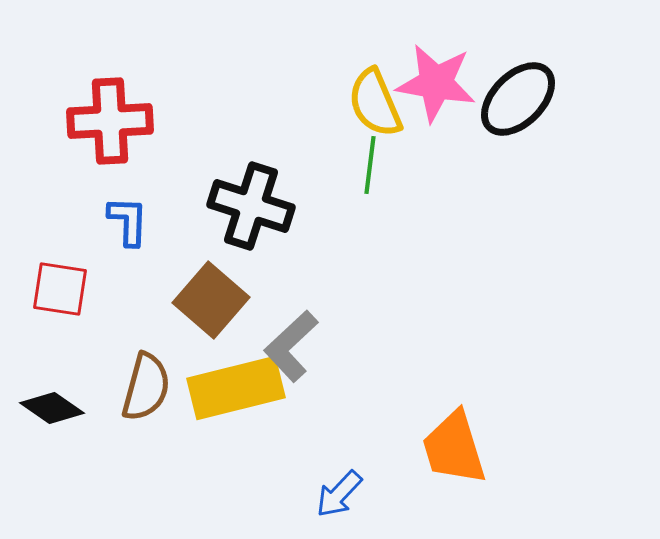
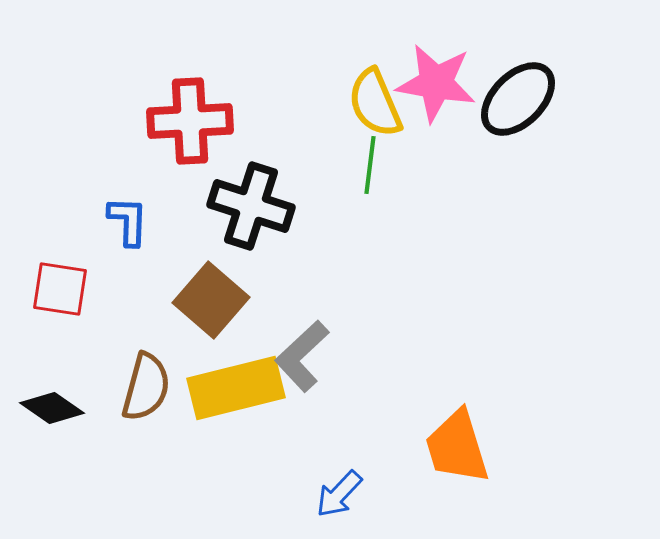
red cross: moved 80 px right
gray L-shape: moved 11 px right, 10 px down
orange trapezoid: moved 3 px right, 1 px up
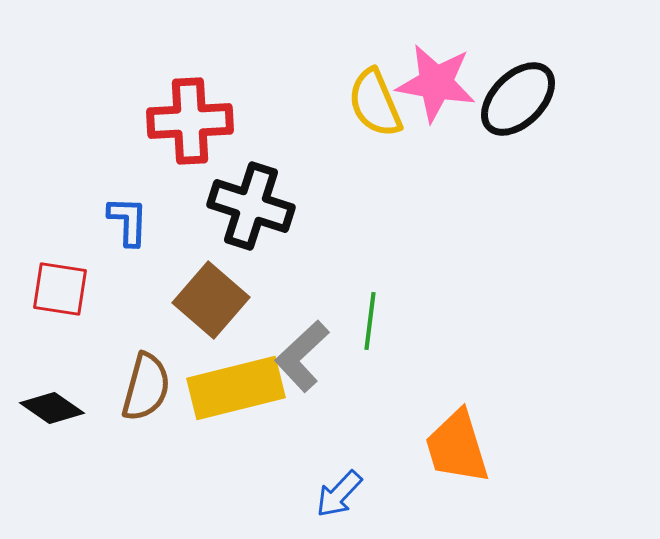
green line: moved 156 px down
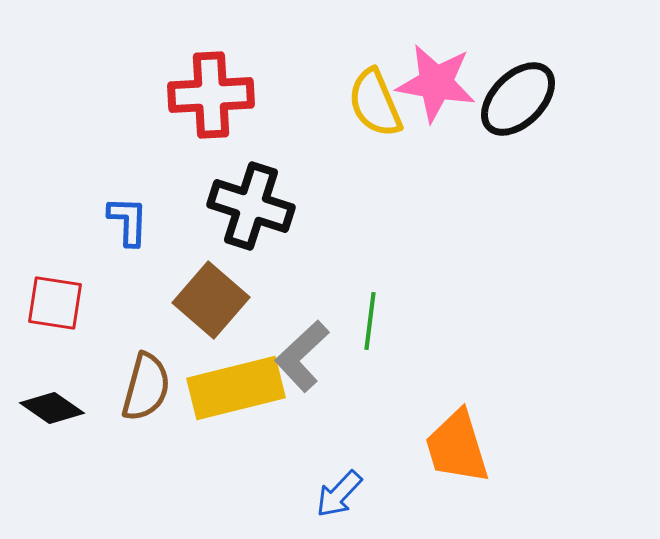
red cross: moved 21 px right, 26 px up
red square: moved 5 px left, 14 px down
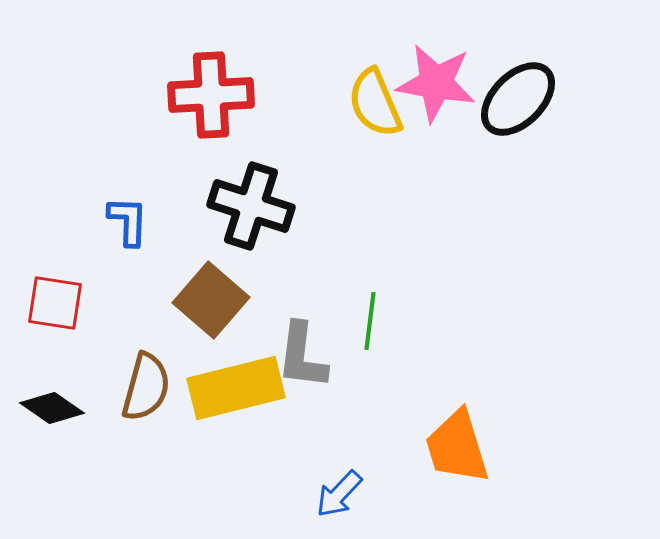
gray L-shape: rotated 40 degrees counterclockwise
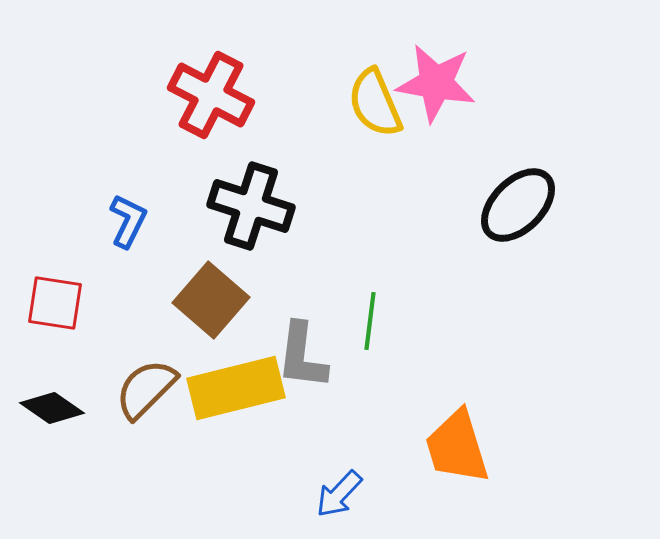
red cross: rotated 30 degrees clockwise
black ellipse: moved 106 px down
blue L-shape: rotated 24 degrees clockwise
brown semicircle: moved 2 px down; rotated 150 degrees counterclockwise
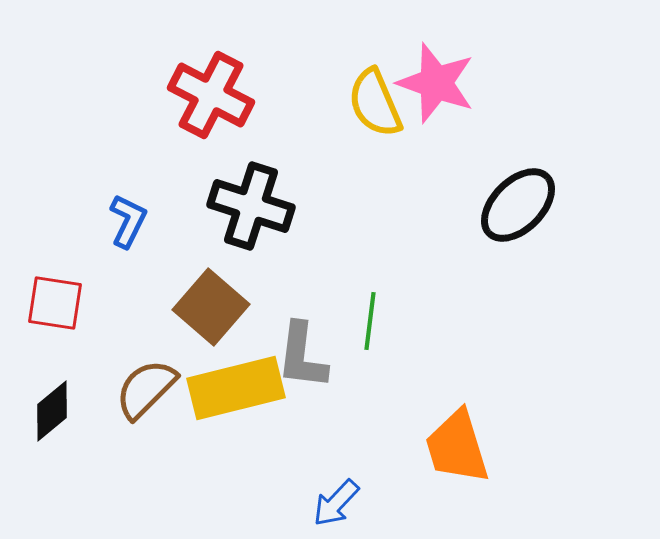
pink star: rotated 10 degrees clockwise
brown square: moved 7 px down
black diamond: moved 3 px down; rotated 74 degrees counterclockwise
blue arrow: moved 3 px left, 9 px down
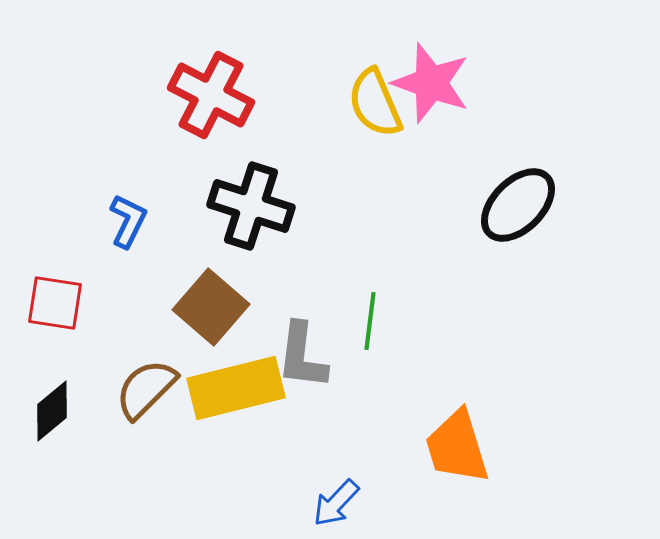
pink star: moved 5 px left
